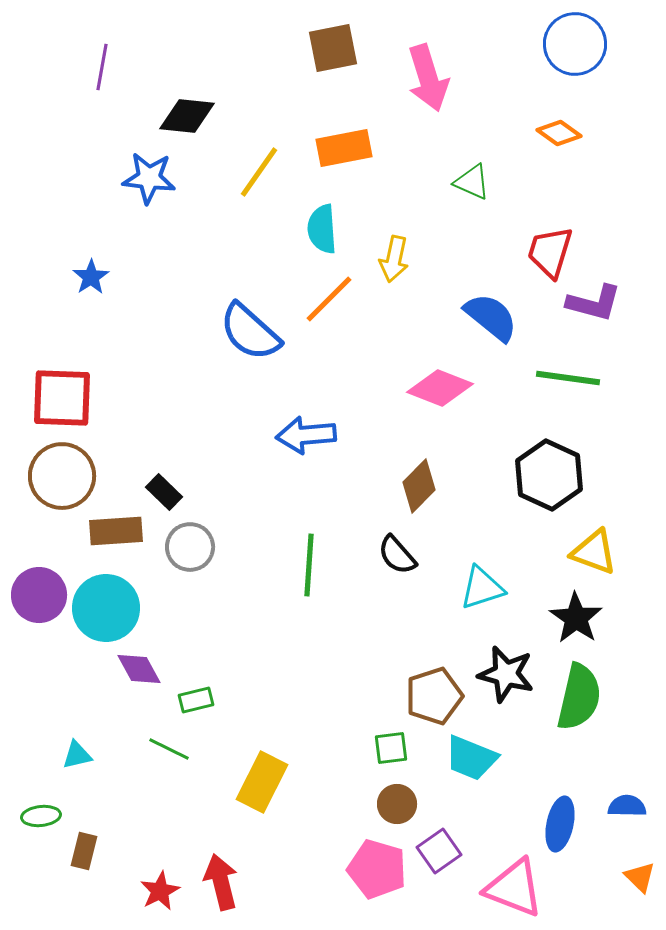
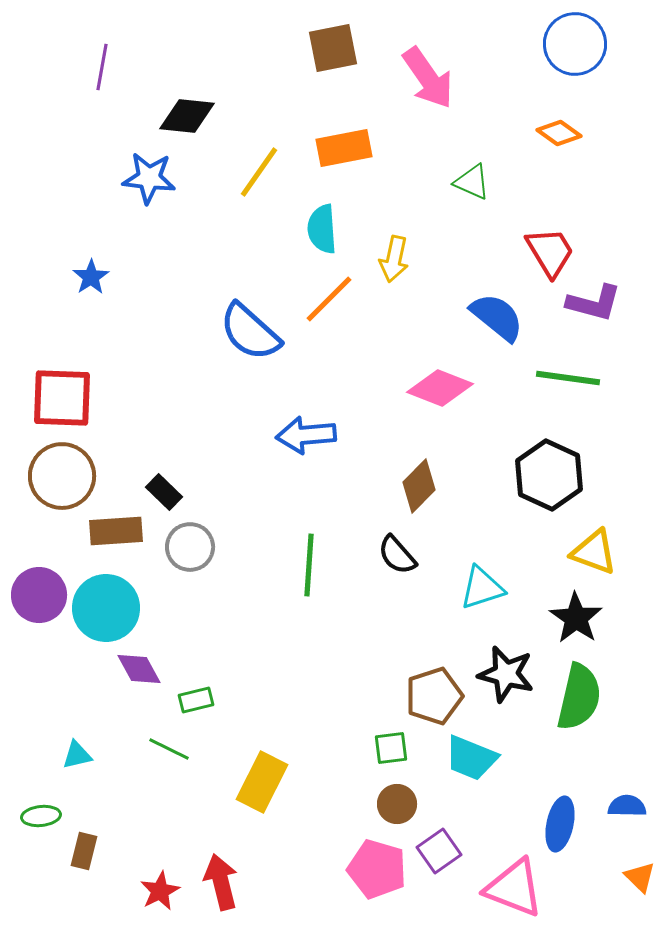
pink arrow at (428, 78): rotated 18 degrees counterclockwise
red trapezoid at (550, 252): rotated 132 degrees clockwise
blue semicircle at (491, 317): moved 6 px right
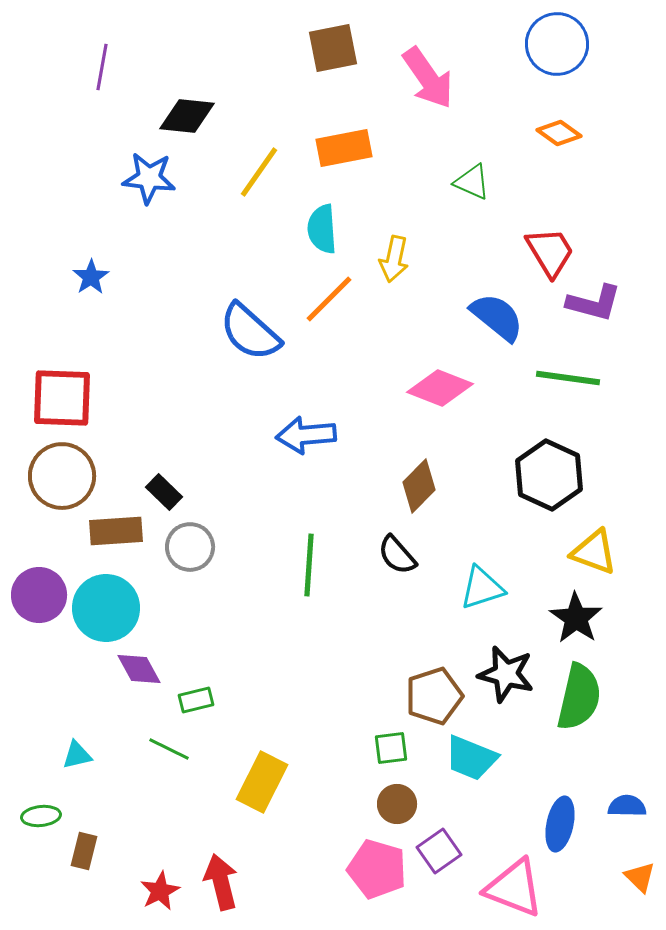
blue circle at (575, 44): moved 18 px left
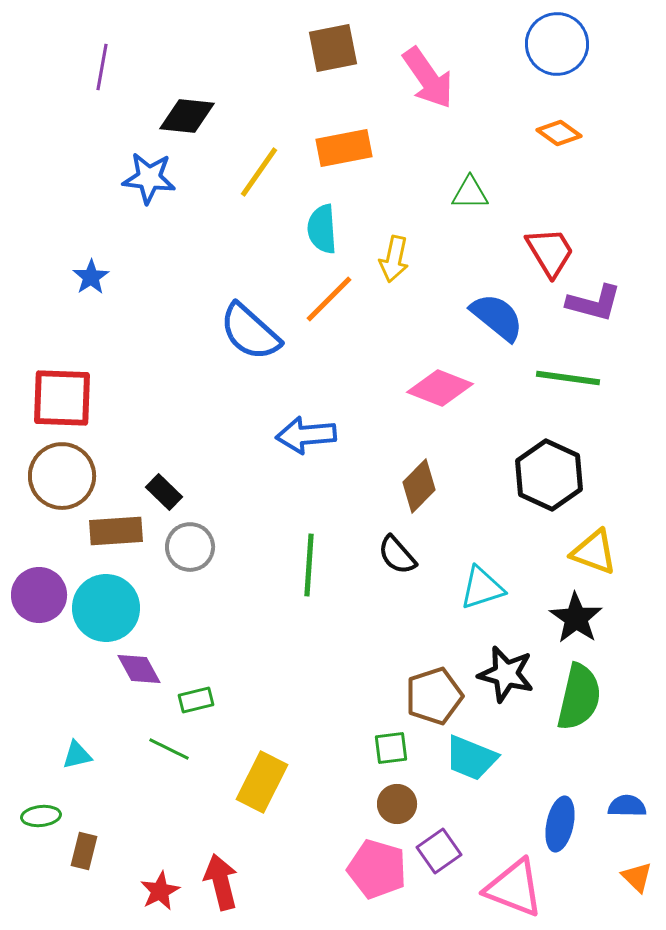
green triangle at (472, 182): moved 2 px left, 11 px down; rotated 24 degrees counterclockwise
orange triangle at (640, 877): moved 3 px left
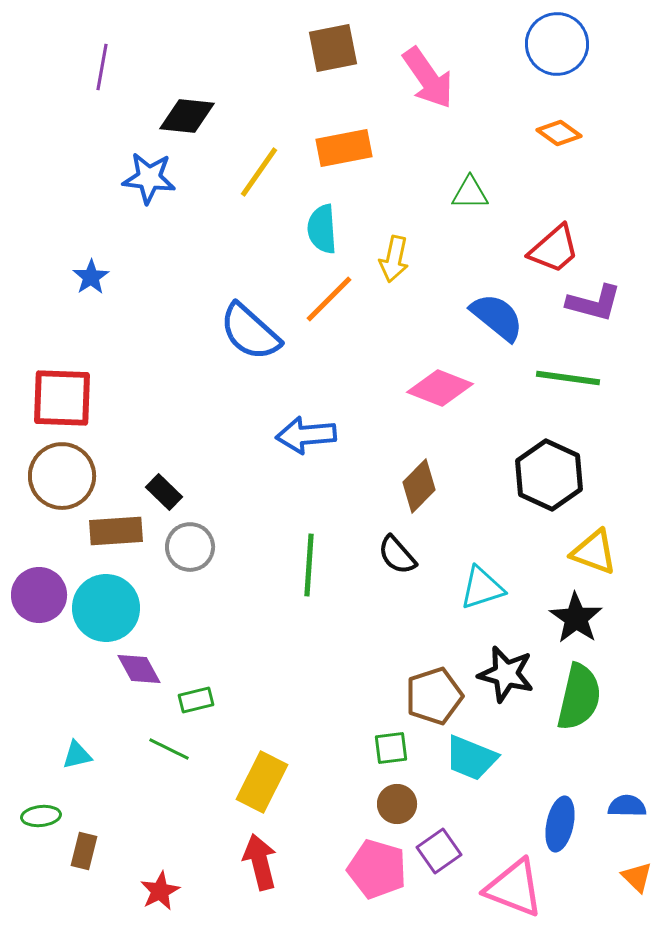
red trapezoid at (550, 252): moved 4 px right, 3 px up; rotated 80 degrees clockwise
red arrow at (221, 882): moved 39 px right, 20 px up
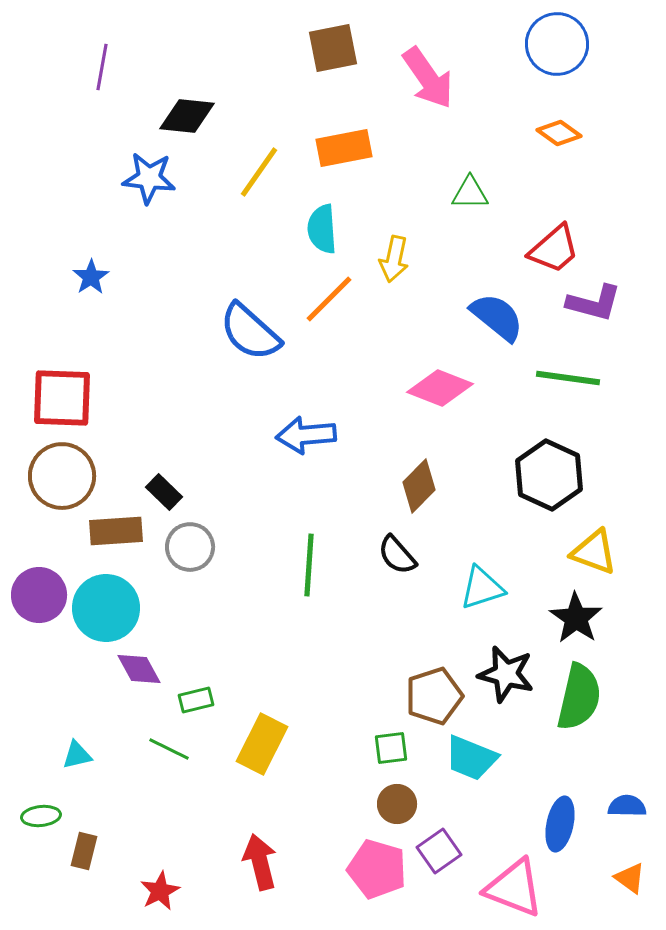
yellow rectangle at (262, 782): moved 38 px up
orange triangle at (637, 877): moved 7 px left, 1 px down; rotated 8 degrees counterclockwise
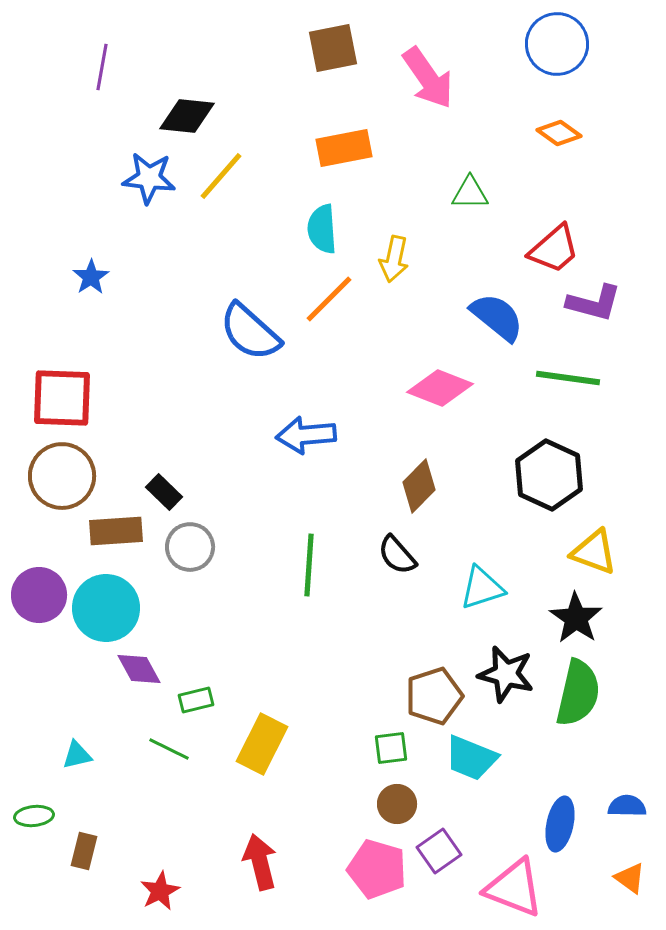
yellow line at (259, 172): moved 38 px left, 4 px down; rotated 6 degrees clockwise
green semicircle at (579, 697): moved 1 px left, 4 px up
green ellipse at (41, 816): moved 7 px left
